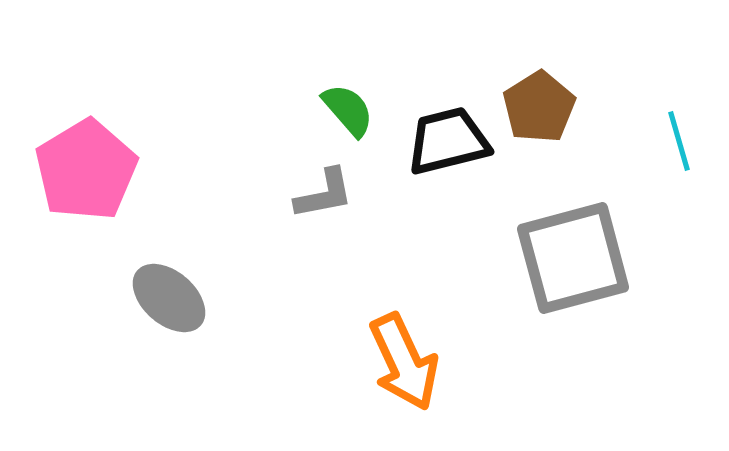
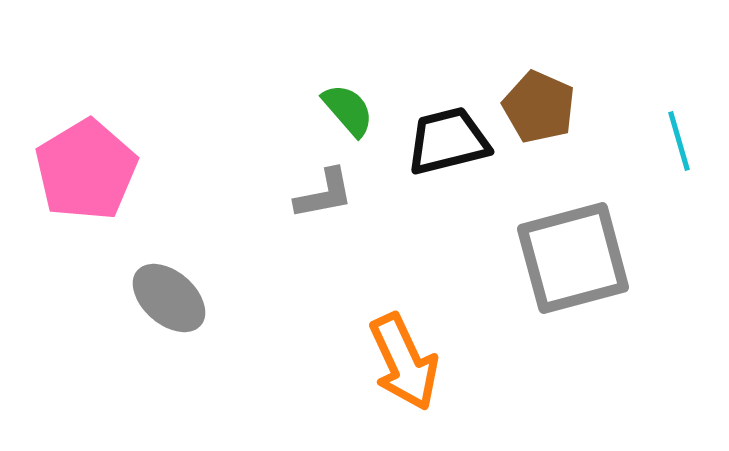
brown pentagon: rotated 16 degrees counterclockwise
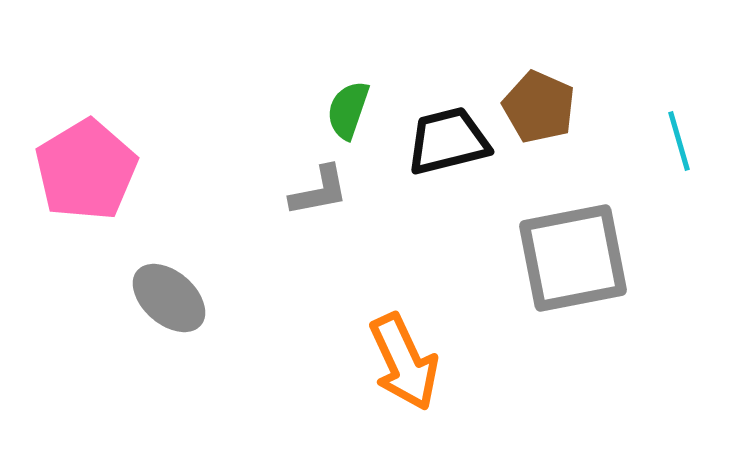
green semicircle: rotated 120 degrees counterclockwise
gray L-shape: moved 5 px left, 3 px up
gray square: rotated 4 degrees clockwise
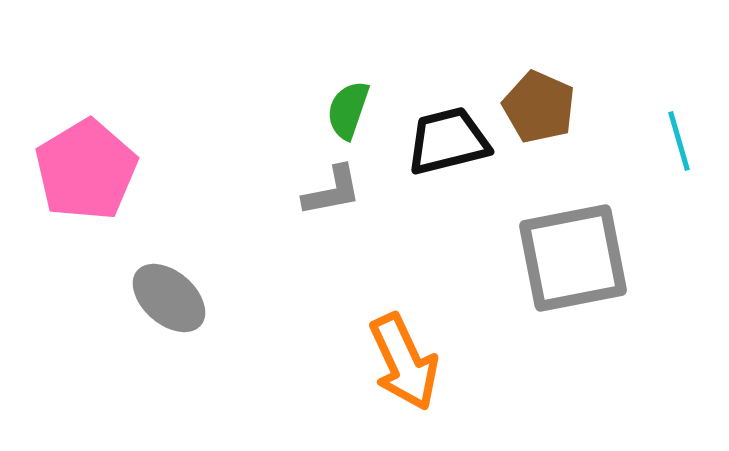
gray L-shape: moved 13 px right
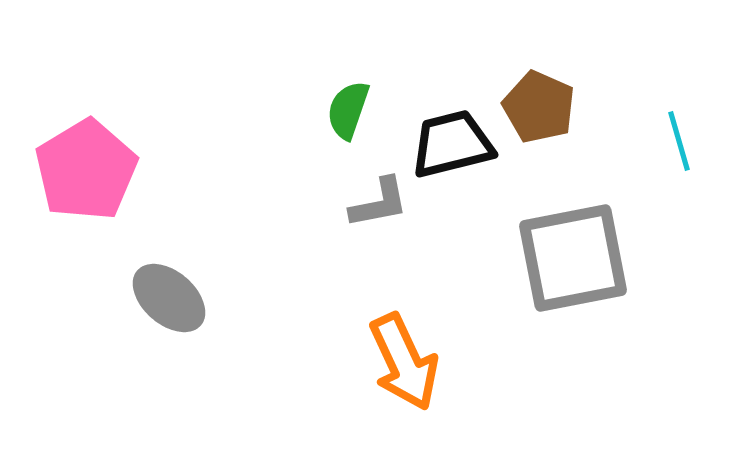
black trapezoid: moved 4 px right, 3 px down
gray L-shape: moved 47 px right, 12 px down
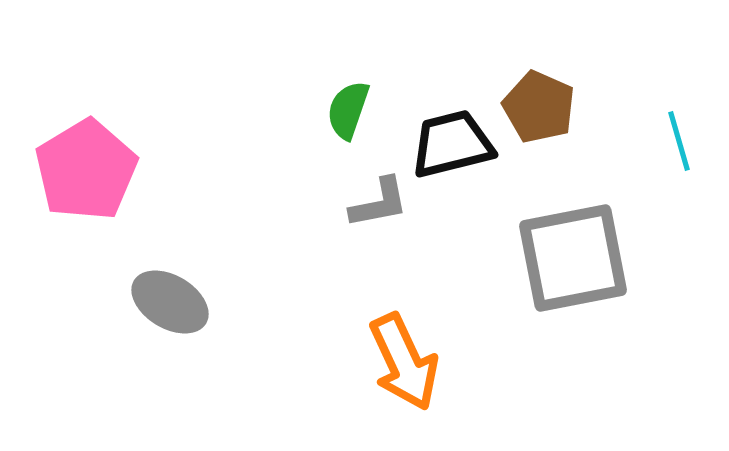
gray ellipse: moved 1 px right, 4 px down; rotated 10 degrees counterclockwise
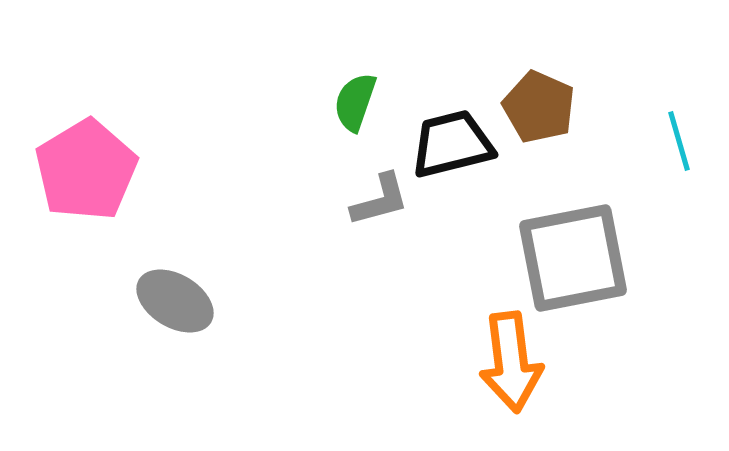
green semicircle: moved 7 px right, 8 px up
gray L-shape: moved 1 px right, 3 px up; rotated 4 degrees counterclockwise
gray ellipse: moved 5 px right, 1 px up
orange arrow: moved 107 px right; rotated 18 degrees clockwise
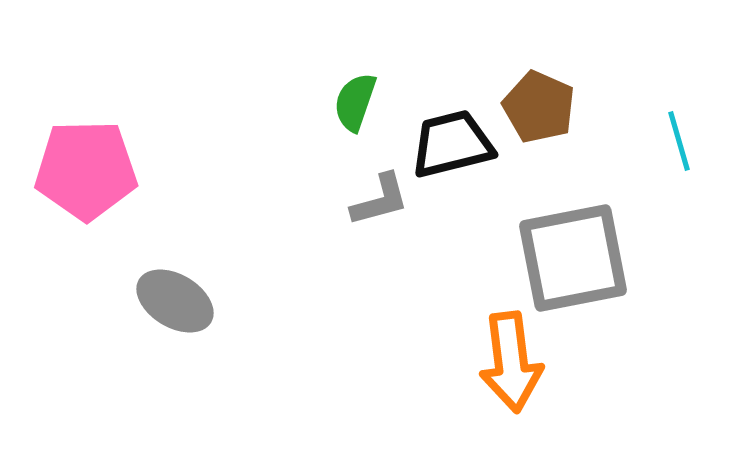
pink pentagon: rotated 30 degrees clockwise
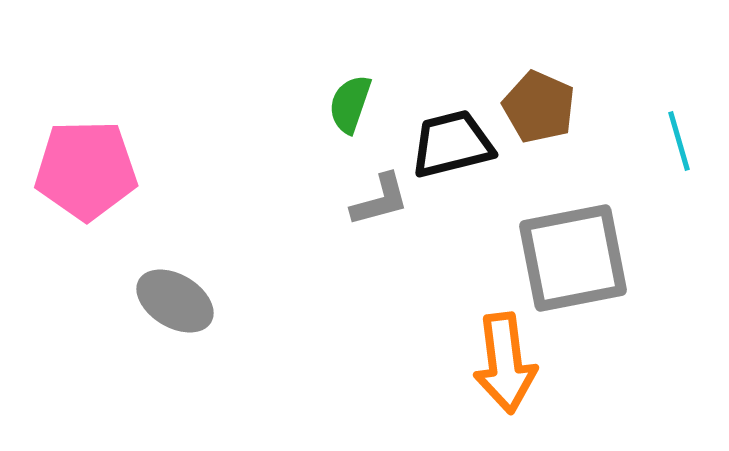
green semicircle: moved 5 px left, 2 px down
orange arrow: moved 6 px left, 1 px down
